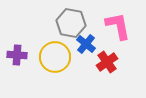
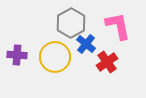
gray hexagon: rotated 20 degrees clockwise
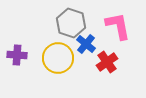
gray hexagon: rotated 12 degrees counterclockwise
yellow circle: moved 3 px right, 1 px down
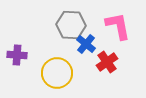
gray hexagon: moved 2 px down; rotated 16 degrees counterclockwise
yellow circle: moved 1 px left, 15 px down
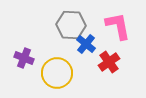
purple cross: moved 7 px right, 3 px down; rotated 18 degrees clockwise
red cross: moved 2 px right
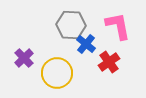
purple cross: rotated 24 degrees clockwise
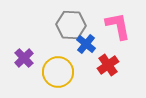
red cross: moved 1 px left, 3 px down
yellow circle: moved 1 px right, 1 px up
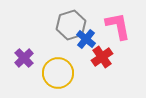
gray hexagon: rotated 20 degrees counterclockwise
blue cross: moved 5 px up
red cross: moved 6 px left, 8 px up
yellow circle: moved 1 px down
